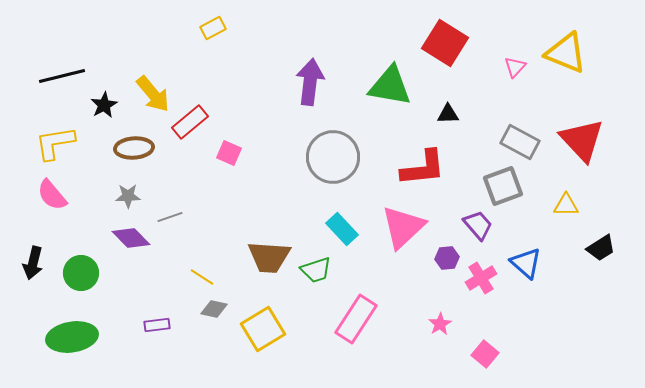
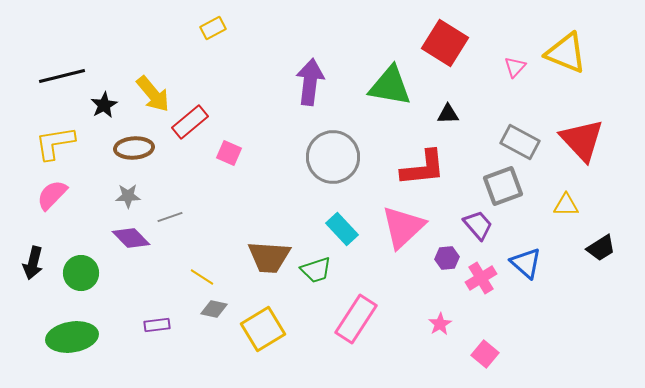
pink semicircle at (52, 195): rotated 84 degrees clockwise
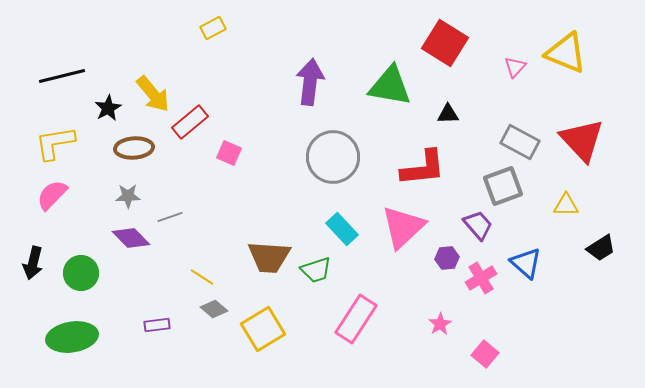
black star at (104, 105): moved 4 px right, 3 px down
gray diamond at (214, 309): rotated 28 degrees clockwise
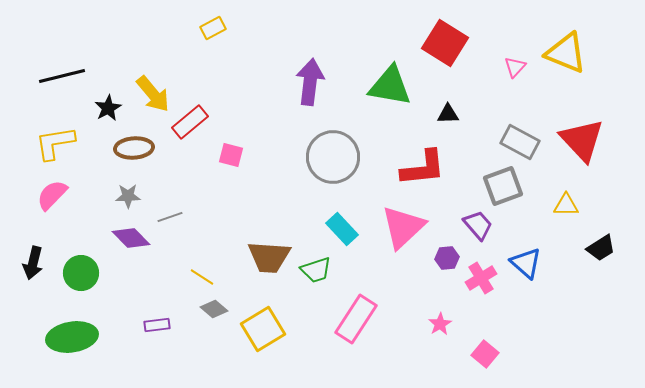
pink square at (229, 153): moved 2 px right, 2 px down; rotated 10 degrees counterclockwise
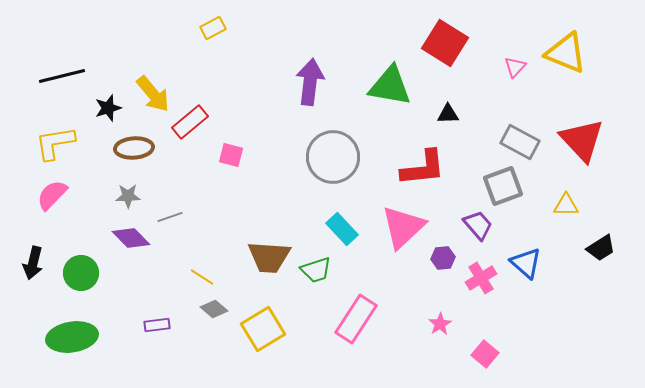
black star at (108, 108): rotated 12 degrees clockwise
purple hexagon at (447, 258): moved 4 px left
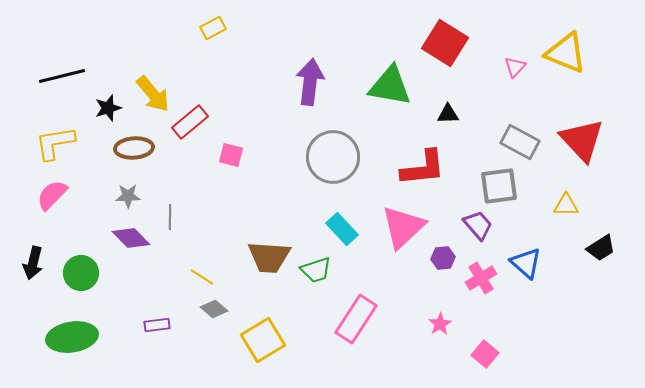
gray square at (503, 186): moved 4 px left; rotated 12 degrees clockwise
gray line at (170, 217): rotated 70 degrees counterclockwise
yellow square at (263, 329): moved 11 px down
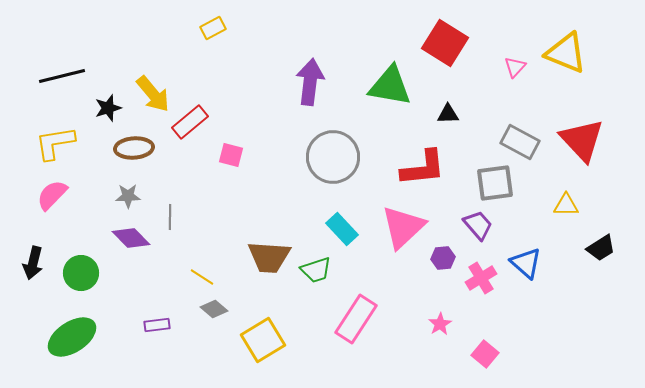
gray square at (499, 186): moved 4 px left, 3 px up
green ellipse at (72, 337): rotated 24 degrees counterclockwise
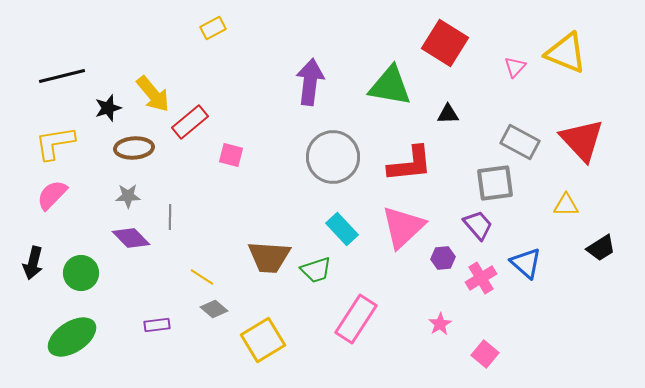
red L-shape at (423, 168): moved 13 px left, 4 px up
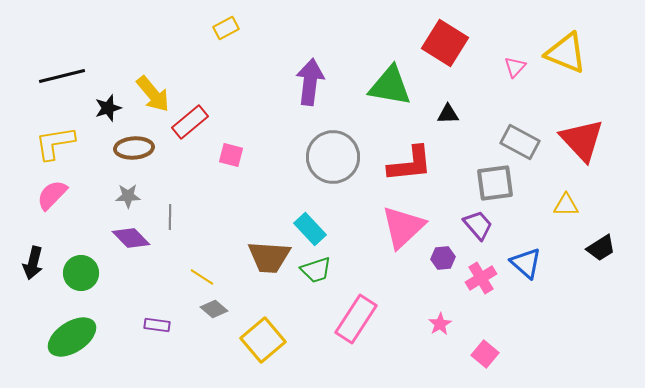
yellow rectangle at (213, 28): moved 13 px right
cyan rectangle at (342, 229): moved 32 px left
purple rectangle at (157, 325): rotated 15 degrees clockwise
yellow square at (263, 340): rotated 9 degrees counterclockwise
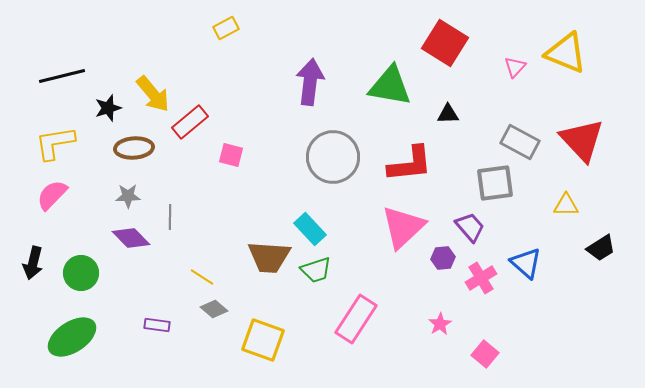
purple trapezoid at (478, 225): moved 8 px left, 2 px down
yellow square at (263, 340): rotated 30 degrees counterclockwise
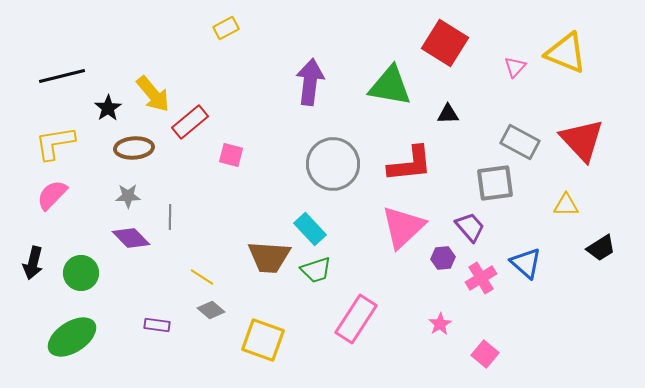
black star at (108, 108): rotated 16 degrees counterclockwise
gray circle at (333, 157): moved 7 px down
gray diamond at (214, 309): moved 3 px left, 1 px down
